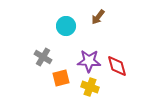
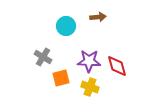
brown arrow: rotated 133 degrees counterclockwise
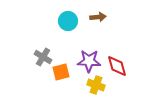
cyan circle: moved 2 px right, 5 px up
orange square: moved 6 px up
yellow cross: moved 6 px right, 2 px up
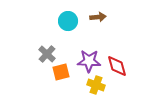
gray cross: moved 4 px right, 3 px up; rotated 12 degrees clockwise
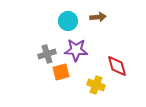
gray cross: rotated 30 degrees clockwise
purple star: moved 13 px left, 11 px up
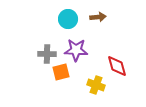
cyan circle: moved 2 px up
gray cross: rotated 18 degrees clockwise
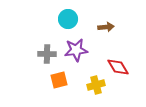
brown arrow: moved 8 px right, 10 px down
purple star: rotated 10 degrees counterclockwise
red diamond: moved 1 px right, 1 px down; rotated 15 degrees counterclockwise
orange square: moved 2 px left, 8 px down
yellow cross: rotated 36 degrees counterclockwise
